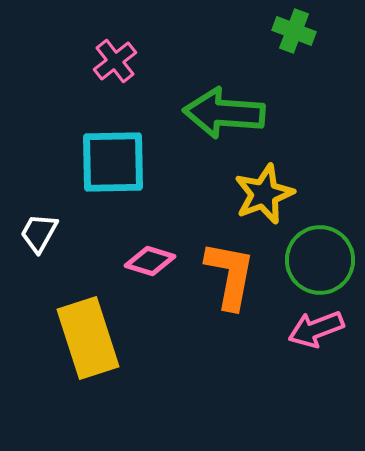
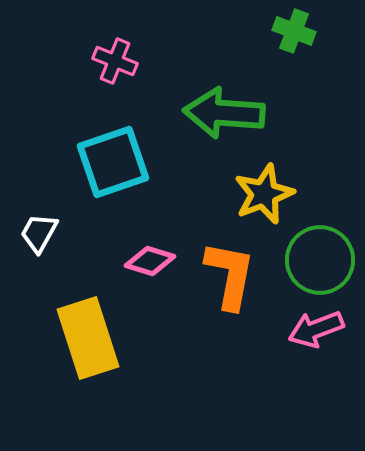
pink cross: rotated 30 degrees counterclockwise
cyan square: rotated 18 degrees counterclockwise
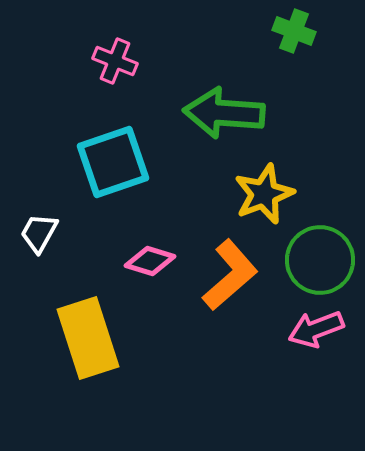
orange L-shape: rotated 38 degrees clockwise
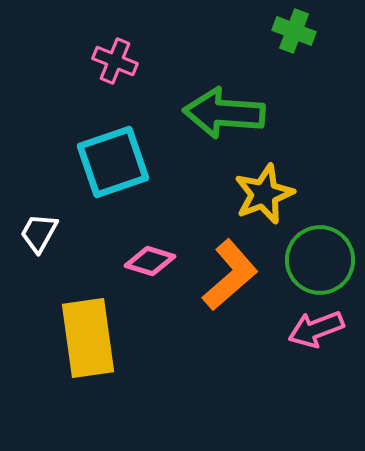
yellow rectangle: rotated 10 degrees clockwise
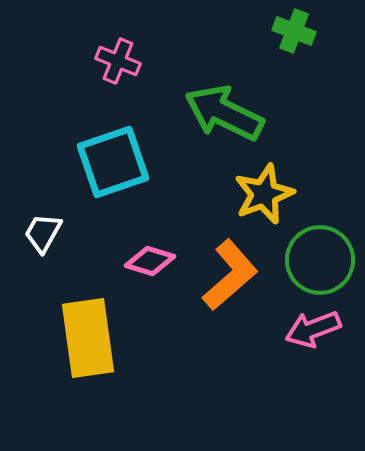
pink cross: moved 3 px right
green arrow: rotated 22 degrees clockwise
white trapezoid: moved 4 px right
pink arrow: moved 3 px left
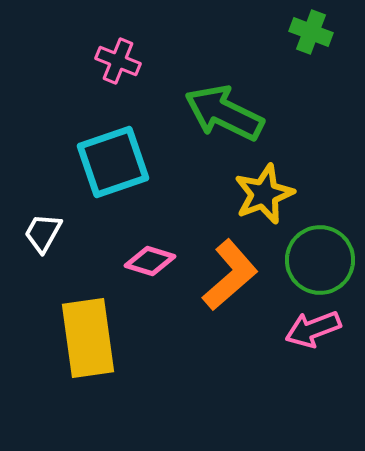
green cross: moved 17 px right, 1 px down
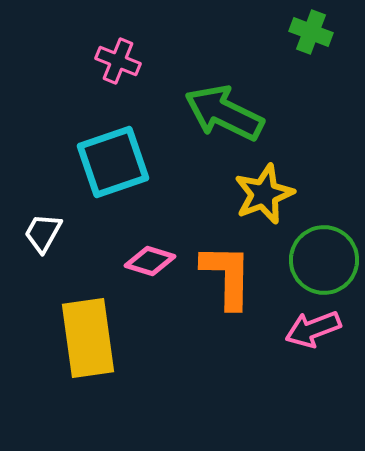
green circle: moved 4 px right
orange L-shape: moved 3 px left, 1 px down; rotated 48 degrees counterclockwise
